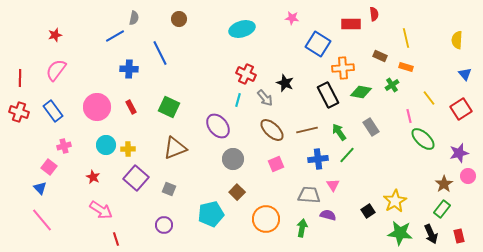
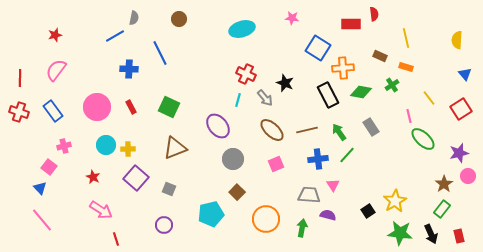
blue square at (318, 44): moved 4 px down
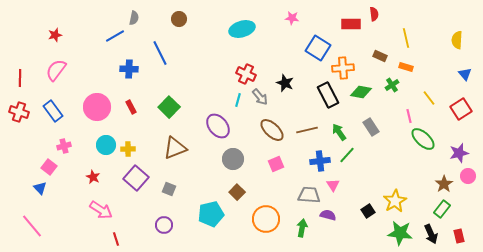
gray arrow at (265, 98): moved 5 px left, 1 px up
green square at (169, 107): rotated 20 degrees clockwise
blue cross at (318, 159): moved 2 px right, 2 px down
pink line at (42, 220): moved 10 px left, 6 px down
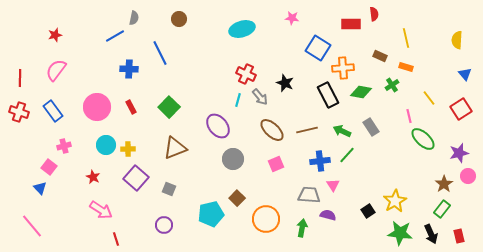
green arrow at (339, 132): moved 3 px right, 1 px up; rotated 30 degrees counterclockwise
brown square at (237, 192): moved 6 px down
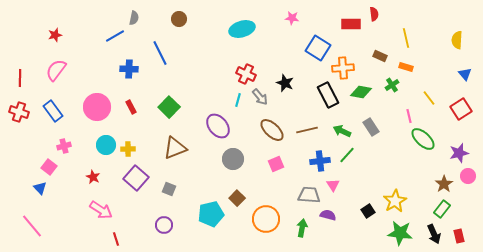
black arrow at (431, 234): moved 3 px right
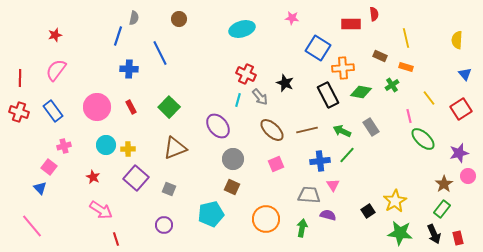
blue line at (115, 36): moved 3 px right; rotated 42 degrees counterclockwise
brown square at (237, 198): moved 5 px left, 11 px up; rotated 21 degrees counterclockwise
red rectangle at (459, 236): moved 1 px left, 2 px down
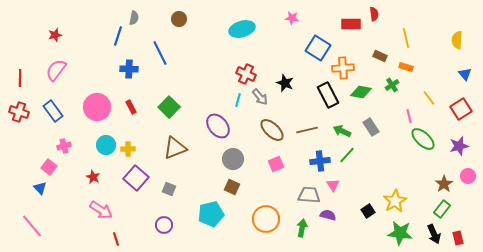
purple star at (459, 153): moved 7 px up
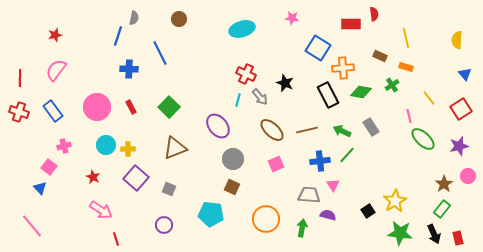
cyan pentagon at (211, 214): rotated 20 degrees clockwise
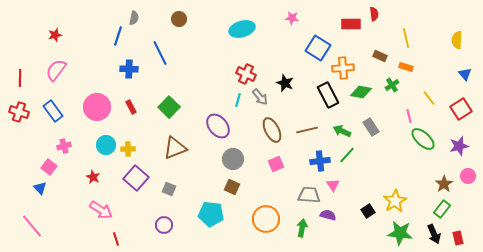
brown ellipse at (272, 130): rotated 20 degrees clockwise
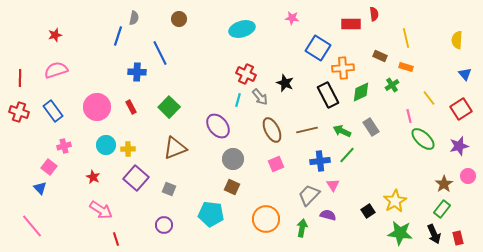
blue cross at (129, 69): moved 8 px right, 3 px down
pink semicircle at (56, 70): rotated 35 degrees clockwise
green diamond at (361, 92): rotated 35 degrees counterclockwise
gray trapezoid at (309, 195): rotated 50 degrees counterclockwise
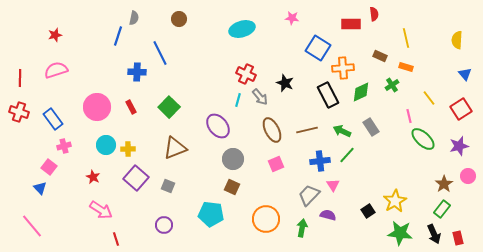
blue rectangle at (53, 111): moved 8 px down
gray square at (169, 189): moved 1 px left, 3 px up
